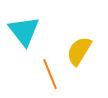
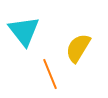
yellow semicircle: moved 1 px left, 3 px up
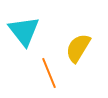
orange line: moved 1 px left, 1 px up
